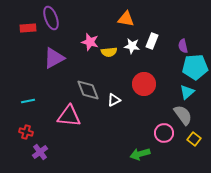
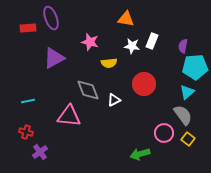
purple semicircle: rotated 24 degrees clockwise
yellow semicircle: moved 11 px down
yellow square: moved 6 px left
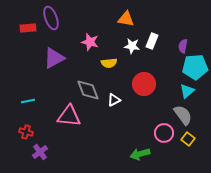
cyan triangle: moved 1 px up
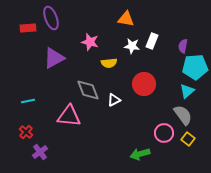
red cross: rotated 24 degrees clockwise
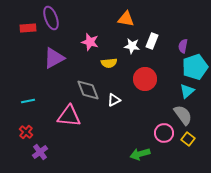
cyan pentagon: rotated 15 degrees counterclockwise
red circle: moved 1 px right, 5 px up
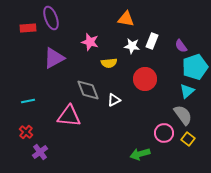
purple semicircle: moved 2 px left; rotated 48 degrees counterclockwise
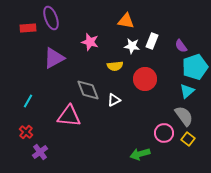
orange triangle: moved 2 px down
yellow semicircle: moved 6 px right, 3 px down
cyan line: rotated 48 degrees counterclockwise
gray semicircle: moved 1 px right, 1 px down
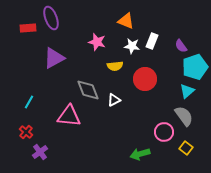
orange triangle: rotated 12 degrees clockwise
pink star: moved 7 px right
cyan line: moved 1 px right, 1 px down
pink circle: moved 1 px up
yellow square: moved 2 px left, 9 px down
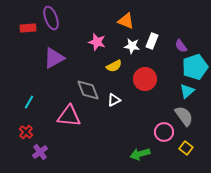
yellow semicircle: moved 1 px left; rotated 21 degrees counterclockwise
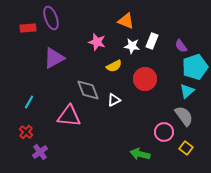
green arrow: rotated 30 degrees clockwise
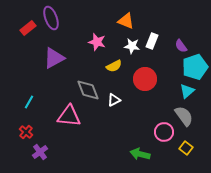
red rectangle: rotated 35 degrees counterclockwise
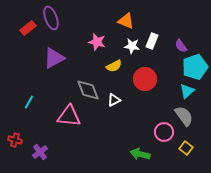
red cross: moved 11 px left, 8 px down; rotated 24 degrees counterclockwise
